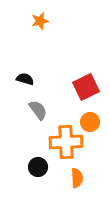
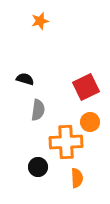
gray semicircle: rotated 45 degrees clockwise
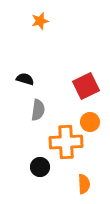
red square: moved 1 px up
black circle: moved 2 px right
orange semicircle: moved 7 px right, 6 px down
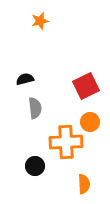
black semicircle: rotated 30 degrees counterclockwise
gray semicircle: moved 3 px left, 2 px up; rotated 15 degrees counterclockwise
black circle: moved 5 px left, 1 px up
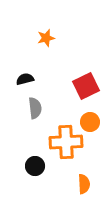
orange star: moved 6 px right, 17 px down
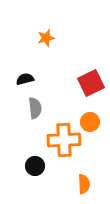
red square: moved 5 px right, 3 px up
orange cross: moved 2 px left, 2 px up
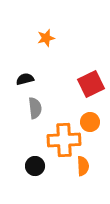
red square: moved 1 px down
orange semicircle: moved 1 px left, 18 px up
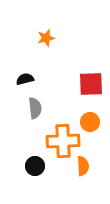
red square: rotated 24 degrees clockwise
orange cross: moved 1 px left, 1 px down
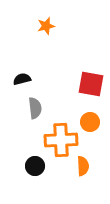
orange star: moved 12 px up
black semicircle: moved 3 px left
red square: rotated 12 degrees clockwise
orange cross: moved 2 px left, 1 px up
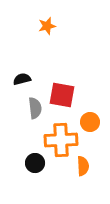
orange star: moved 1 px right
red square: moved 29 px left, 11 px down
black circle: moved 3 px up
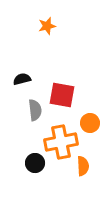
gray semicircle: moved 2 px down
orange circle: moved 1 px down
orange cross: moved 2 px down; rotated 8 degrees counterclockwise
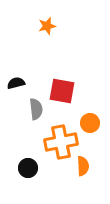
black semicircle: moved 6 px left, 4 px down
red square: moved 4 px up
gray semicircle: moved 1 px right, 1 px up
black circle: moved 7 px left, 5 px down
